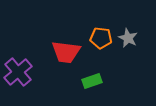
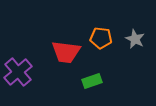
gray star: moved 7 px right, 1 px down
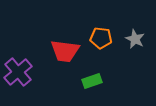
red trapezoid: moved 1 px left, 1 px up
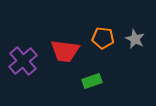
orange pentagon: moved 2 px right
purple cross: moved 5 px right, 11 px up
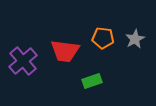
gray star: rotated 18 degrees clockwise
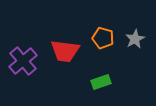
orange pentagon: rotated 10 degrees clockwise
green rectangle: moved 9 px right, 1 px down
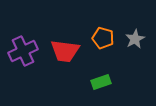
purple cross: moved 10 px up; rotated 16 degrees clockwise
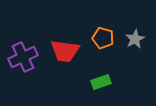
purple cross: moved 6 px down
